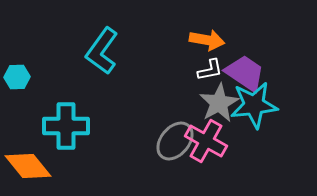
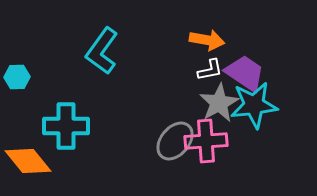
pink cross: rotated 33 degrees counterclockwise
orange diamond: moved 5 px up
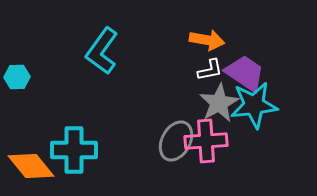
cyan cross: moved 8 px right, 24 px down
gray ellipse: moved 1 px right; rotated 12 degrees counterclockwise
orange diamond: moved 3 px right, 5 px down
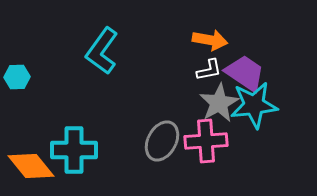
orange arrow: moved 3 px right
white L-shape: moved 1 px left
gray ellipse: moved 14 px left
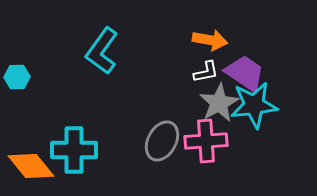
white L-shape: moved 3 px left, 2 px down
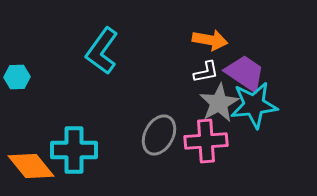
gray ellipse: moved 3 px left, 6 px up
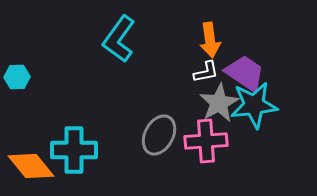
orange arrow: rotated 72 degrees clockwise
cyan L-shape: moved 17 px right, 12 px up
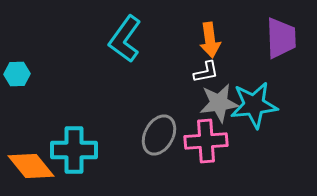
cyan L-shape: moved 6 px right
purple trapezoid: moved 36 px right, 35 px up; rotated 54 degrees clockwise
cyan hexagon: moved 3 px up
gray star: rotated 21 degrees clockwise
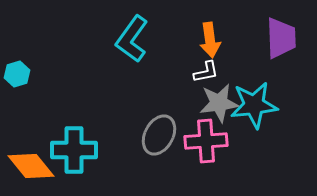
cyan L-shape: moved 7 px right
cyan hexagon: rotated 15 degrees counterclockwise
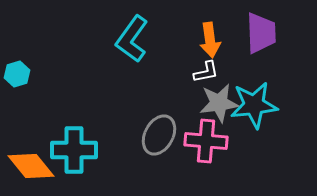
purple trapezoid: moved 20 px left, 5 px up
pink cross: rotated 9 degrees clockwise
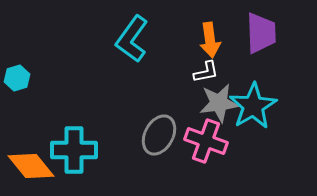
cyan hexagon: moved 4 px down
cyan star: moved 1 px left, 1 px down; rotated 24 degrees counterclockwise
pink cross: rotated 15 degrees clockwise
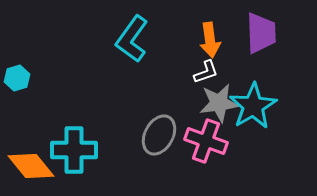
white L-shape: rotated 8 degrees counterclockwise
